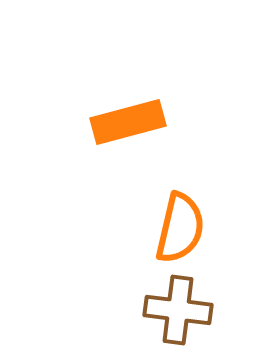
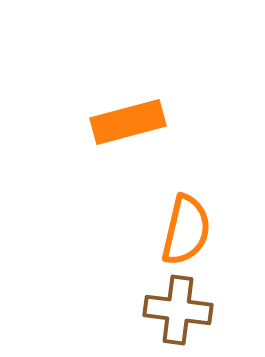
orange semicircle: moved 6 px right, 2 px down
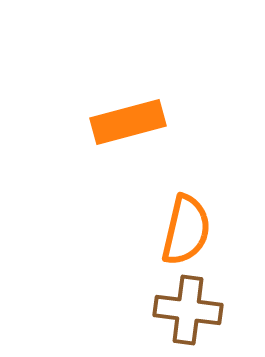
brown cross: moved 10 px right
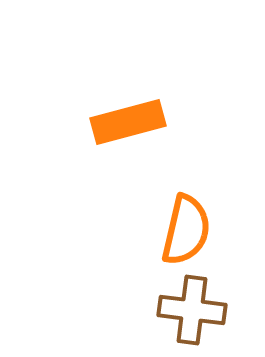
brown cross: moved 4 px right
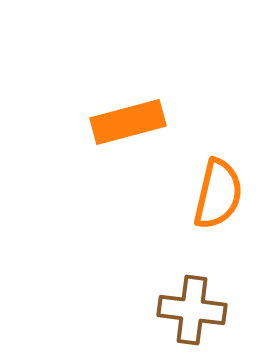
orange semicircle: moved 32 px right, 36 px up
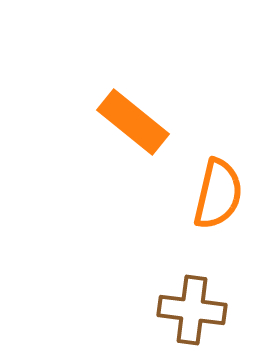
orange rectangle: moved 5 px right; rotated 54 degrees clockwise
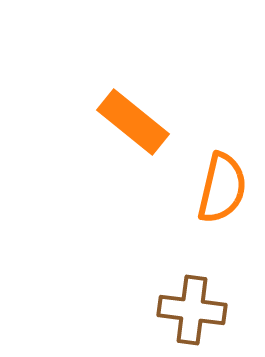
orange semicircle: moved 4 px right, 6 px up
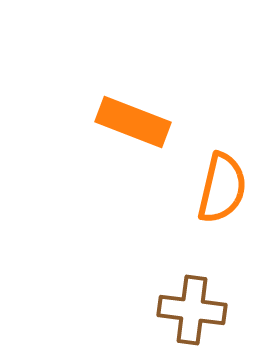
orange rectangle: rotated 18 degrees counterclockwise
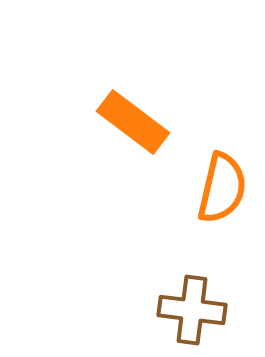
orange rectangle: rotated 16 degrees clockwise
